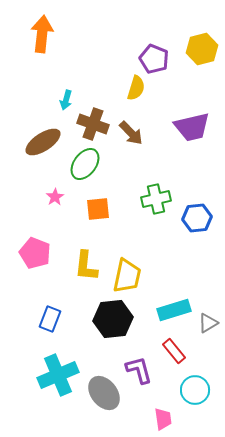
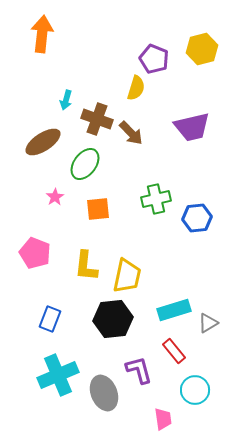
brown cross: moved 4 px right, 5 px up
gray ellipse: rotated 16 degrees clockwise
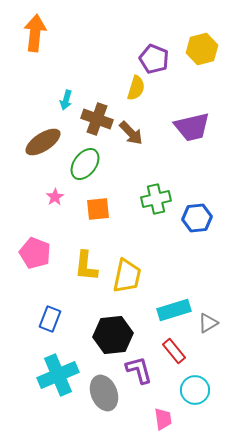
orange arrow: moved 7 px left, 1 px up
black hexagon: moved 16 px down
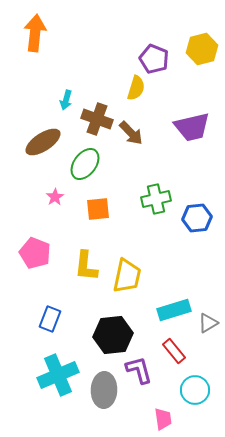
gray ellipse: moved 3 px up; rotated 24 degrees clockwise
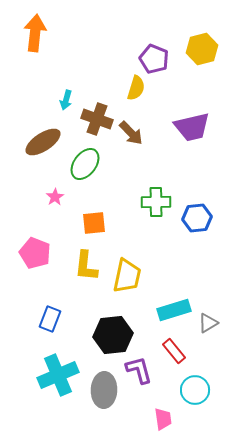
green cross: moved 3 px down; rotated 12 degrees clockwise
orange square: moved 4 px left, 14 px down
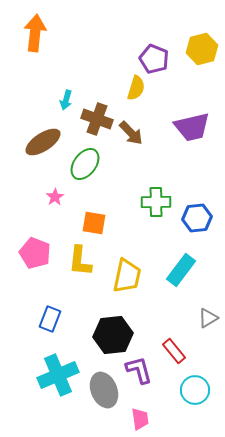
orange square: rotated 15 degrees clockwise
yellow L-shape: moved 6 px left, 5 px up
cyan rectangle: moved 7 px right, 40 px up; rotated 36 degrees counterclockwise
gray triangle: moved 5 px up
gray ellipse: rotated 24 degrees counterclockwise
pink trapezoid: moved 23 px left
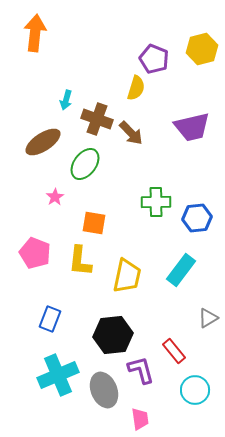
purple L-shape: moved 2 px right
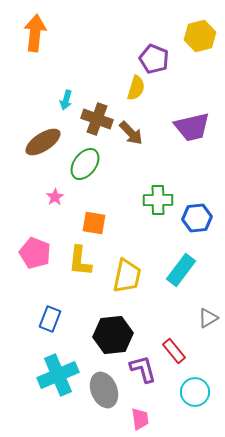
yellow hexagon: moved 2 px left, 13 px up
green cross: moved 2 px right, 2 px up
purple L-shape: moved 2 px right, 1 px up
cyan circle: moved 2 px down
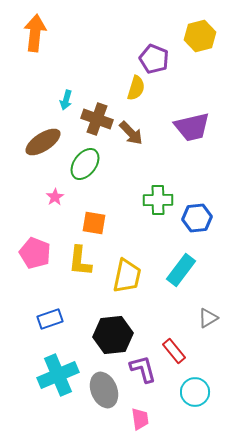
blue rectangle: rotated 50 degrees clockwise
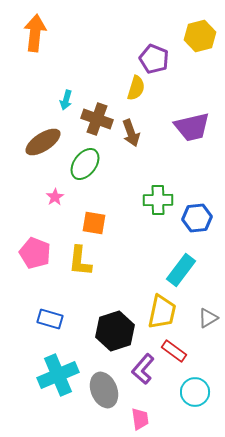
brown arrow: rotated 24 degrees clockwise
yellow trapezoid: moved 35 px right, 36 px down
blue rectangle: rotated 35 degrees clockwise
black hexagon: moved 2 px right, 4 px up; rotated 12 degrees counterclockwise
red rectangle: rotated 15 degrees counterclockwise
purple L-shape: rotated 124 degrees counterclockwise
